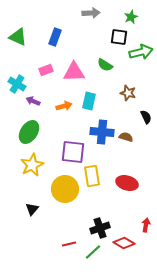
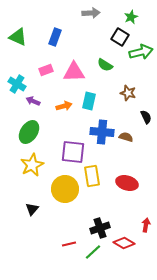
black square: moved 1 px right; rotated 24 degrees clockwise
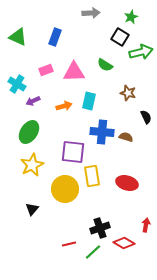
purple arrow: rotated 48 degrees counterclockwise
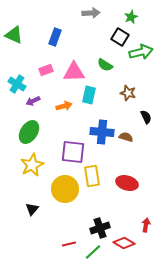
green triangle: moved 4 px left, 2 px up
cyan rectangle: moved 6 px up
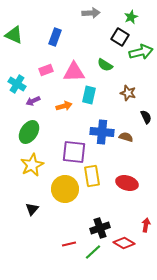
purple square: moved 1 px right
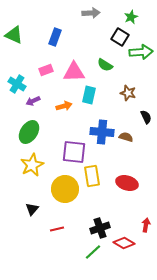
green arrow: rotated 10 degrees clockwise
red line: moved 12 px left, 15 px up
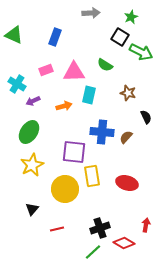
green arrow: rotated 30 degrees clockwise
brown semicircle: rotated 64 degrees counterclockwise
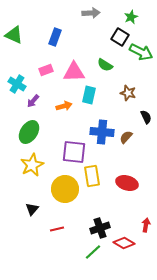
purple arrow: rotated 24 degrees counterclockwise
